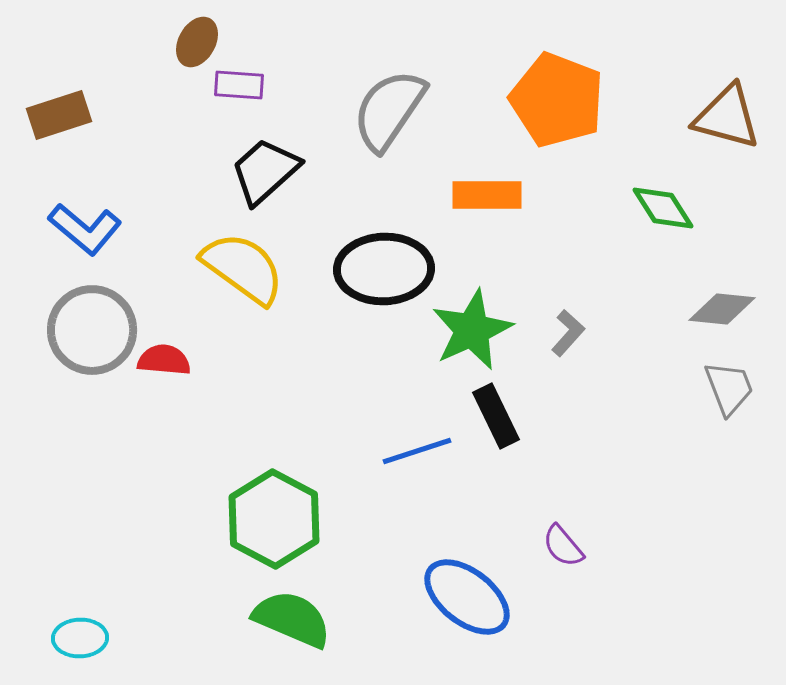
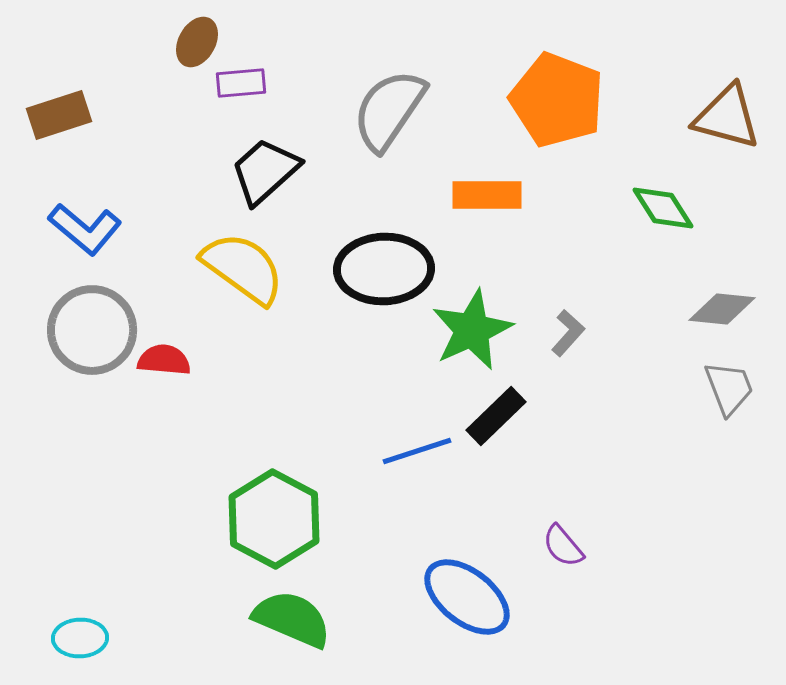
purple rectangle: moved 2 px right, 2 px up; rotated 9 degrees counterclockwise
black rectangle: rotated 72 degrees clockwise
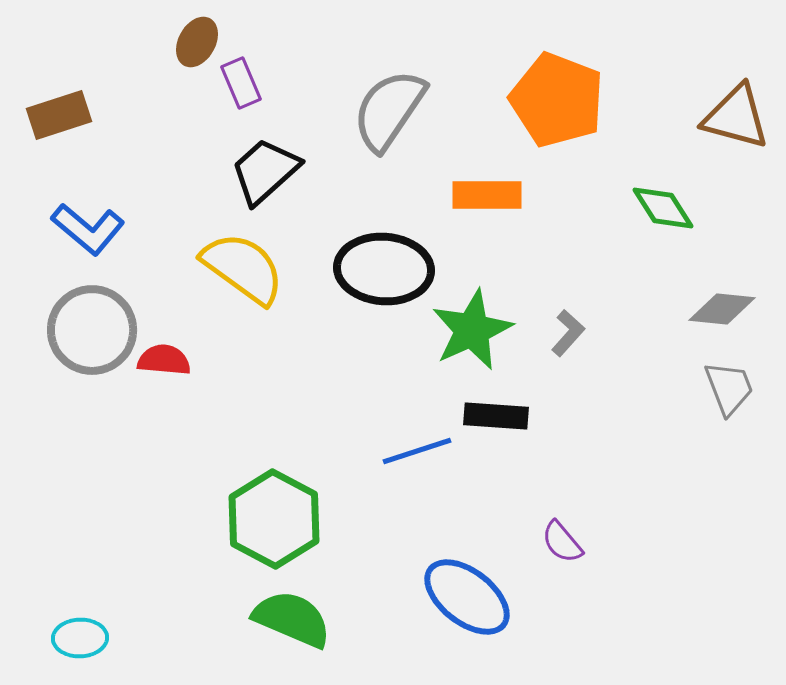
purple rectangle: rotated 72 degrees clockwise
brown triangle: moved 9 px right
blue L-shape: moved 3 px right
black ellipse: rotated 6 degrees clockwise
black rectangle: rotated 48 degrees clockwise
purple semicircle: moved 1 px left, 4 px up
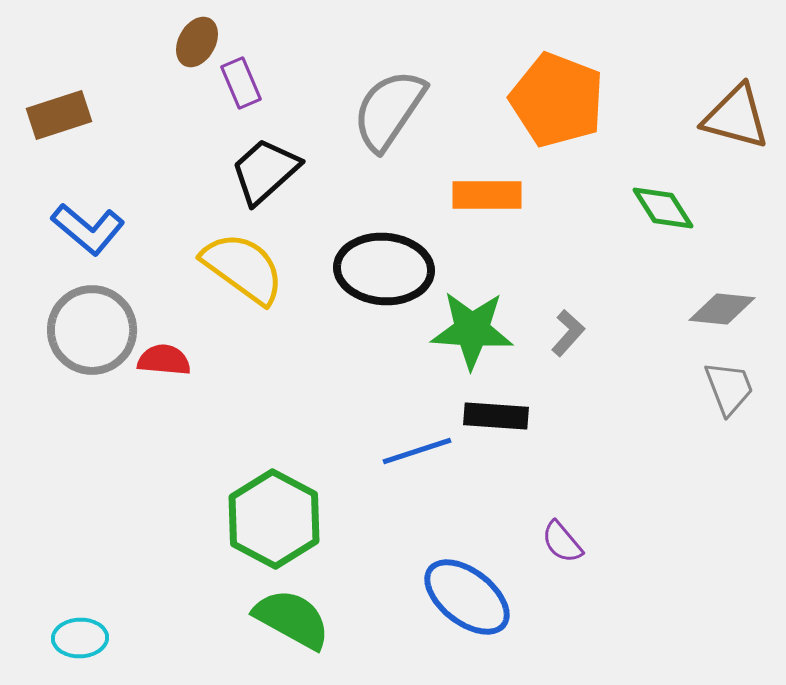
green star: rotated 28 degrees clockwise
green semicircle: rotated 6 degrees clockwise
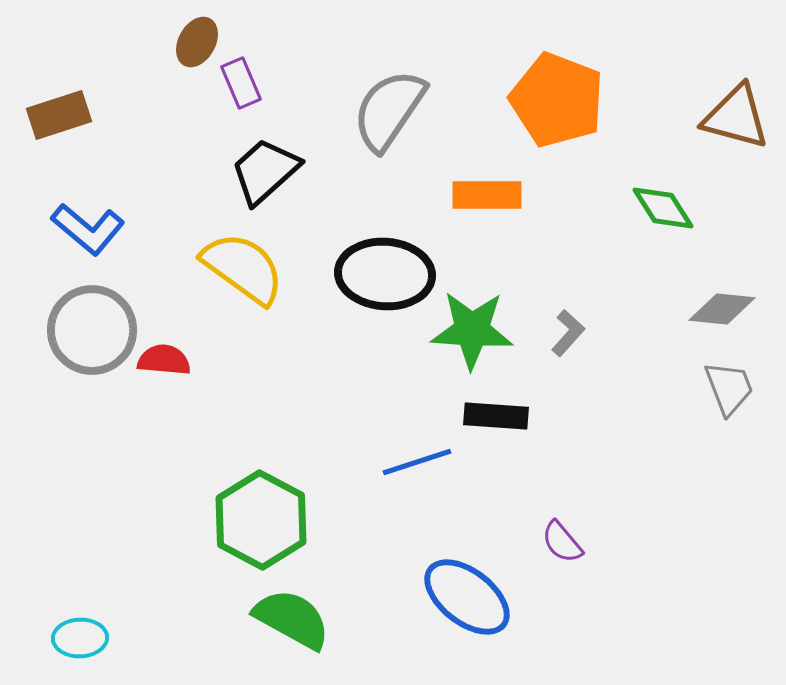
black ellipse: moved 1 px right, 5 px down
blue line: moved 11 px down
green hexagon: moved 13 px left, 1 px down
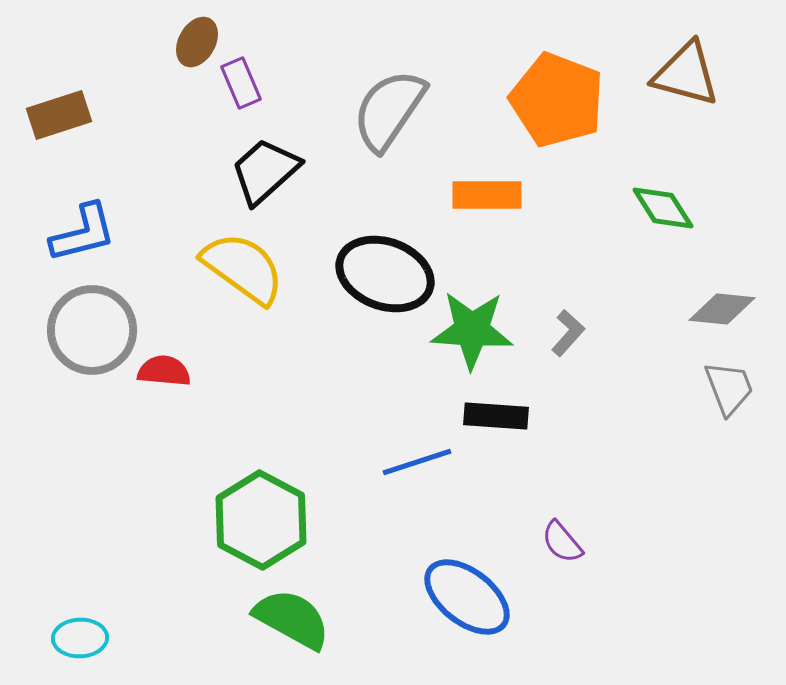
brown triangle: moved 50 px left, 43 px up
blue L-shape: moved 5 px left, 4 px down; rotated 54 degrees counterclockwise
black ellipse: rotated 16 degrees clockwise
red semicircle: moved 11 px down
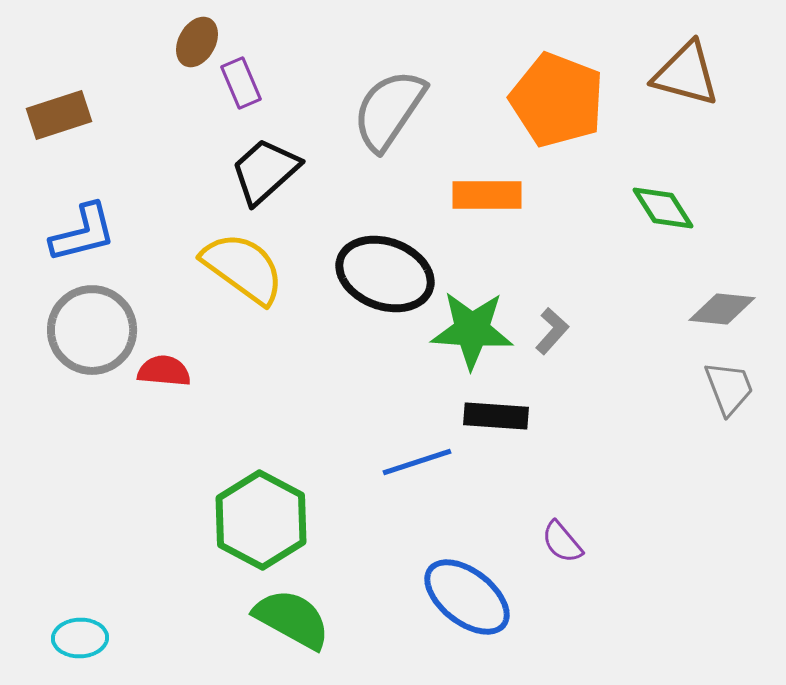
gray L-shape: moved 16 px left, 2 px up
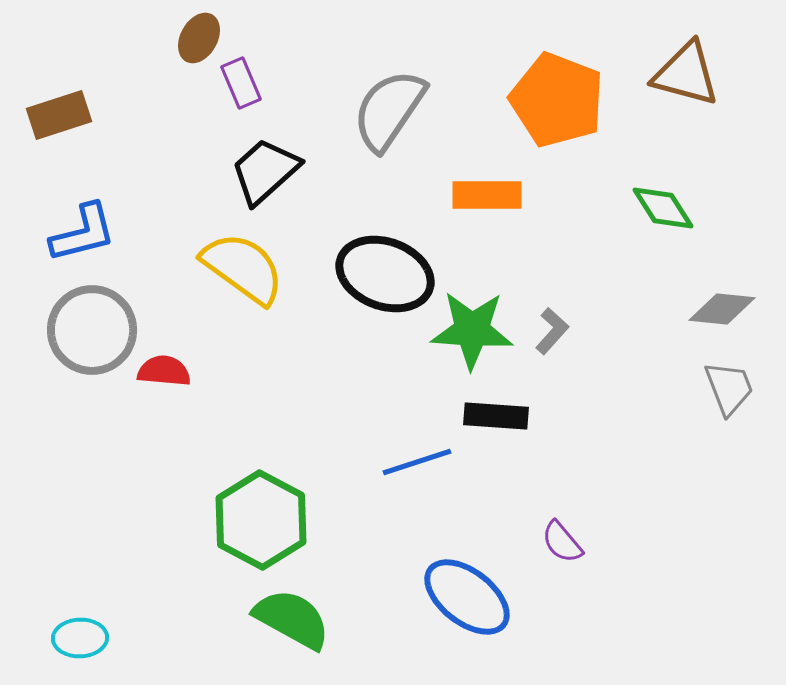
brown ellipse: moved 2 px right, 4 px up
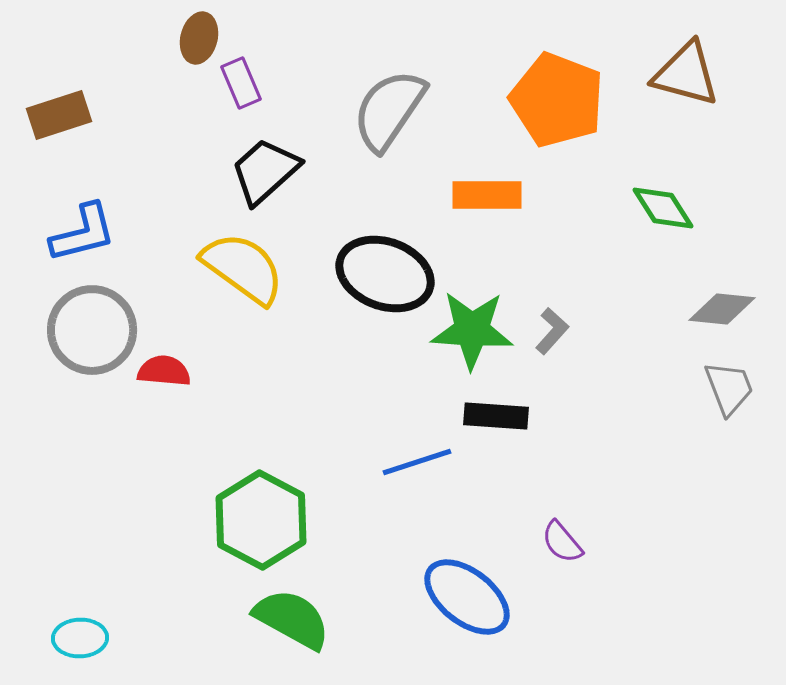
brown ellipse: rotated 15 degrees counterclockwise
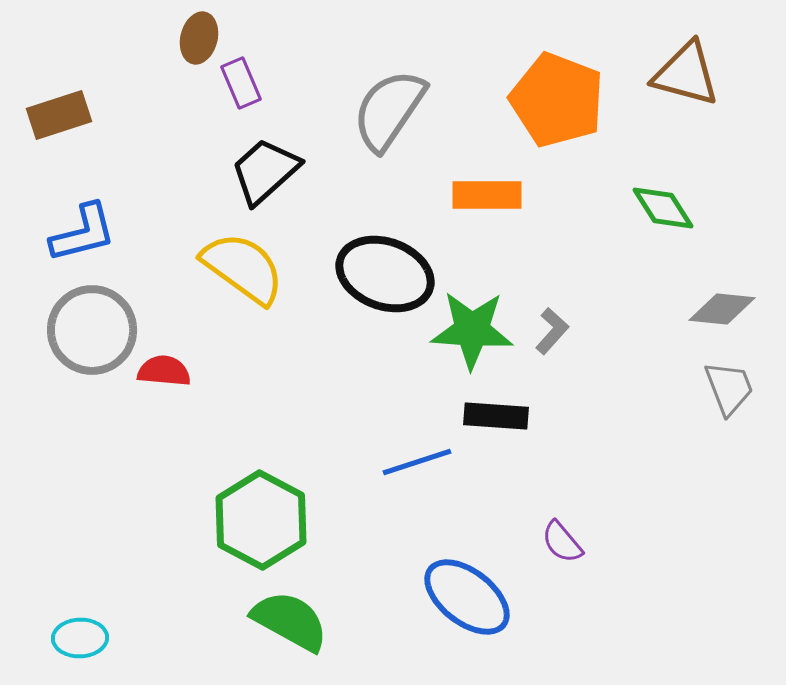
green semicircle: moved 2 px left, 2 px down
